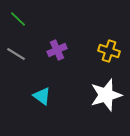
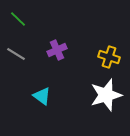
yellow cross: moved 6 px down
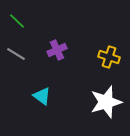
green line: moved 1 px left, 2 px down
white star: moved 7 px down
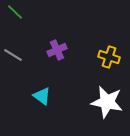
green line: moved 2 px left, 9 px up
gray line: moved 3 px left, 1 px down
white star: moved 1 px right; rotated 28 degrees clockwise
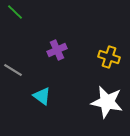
gray line: moved 15 px down
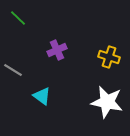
green line: moved 3 px right, 6 px down
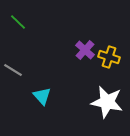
green line: moved 4 px down
purple cross: moved 28 px right; rotated 24 degrees counterclockwise
cyan triangle: rotated 12 degrees clockwise
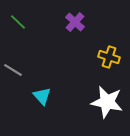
purple cross: moved 10 px left, 28 px up
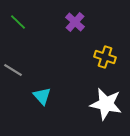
yellow cross: moved 4 px left
white star: moved 1 px left, 2 px down
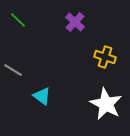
green line: moved 2 px up
cyan triangle: rotated 12 degrees counterclockwise
white star: rotated 16 degrees clockwise
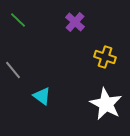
gray line: rotated 18 degrees clockwise
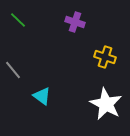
purple cross: rotated 24 degrees counterclockwise
